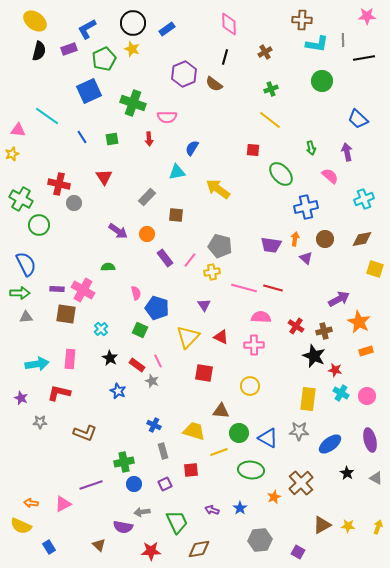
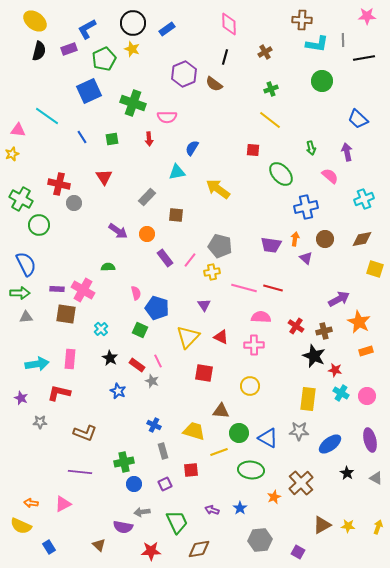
purple line at (91, 485): moved 11 px left, 13 px up; rotated 25 degrees clockwise
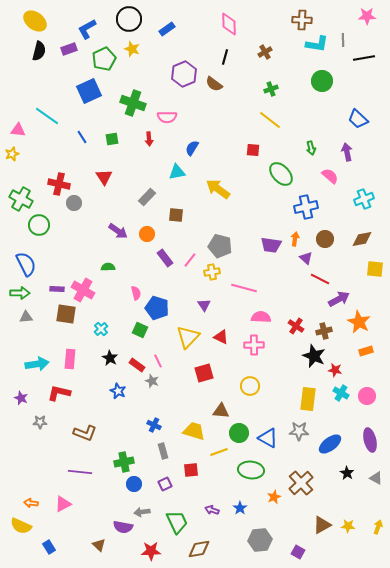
black circle at (133, 23): moved 4 px left, 4 px up
yellow square at (375, 269): rotated 12 degrees counterclockwise
red line at (273, 288): moved 47 px right, 9 px up; rotated 12 degrees clockwise
red square at (204, 373): rotated 24 degrees counterclockwise
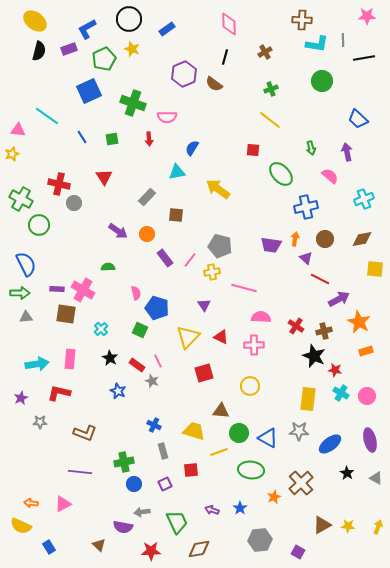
purple star at (21, 398): rotated 24 degrees clockwise
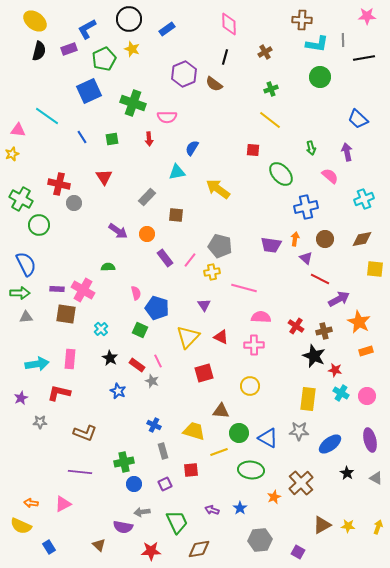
green circle at (322, 81): moved 2 px left, 4 px up
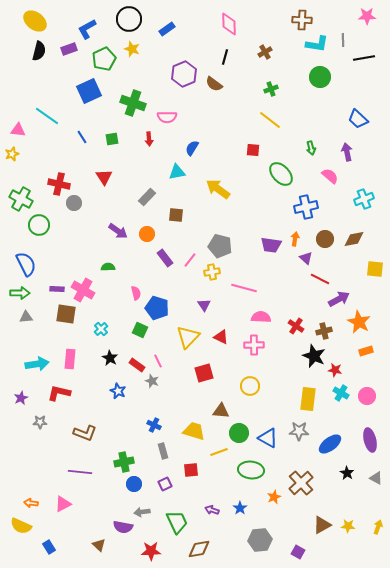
brown diamond at (362, 239): moved 8 px left
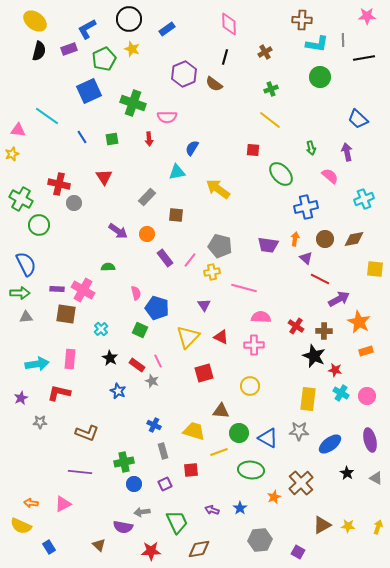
purple trapezoid at (271, 245): moved 3 px left
brown cross at (324, 331): rotated 14 degrees clockwise
brown L-shape at (85, 433): moved 2 px right
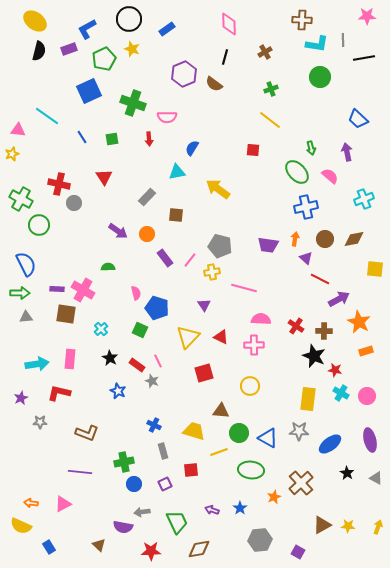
green ellipse at (281, 174): moved 16 px right, 2 px up
pink semicircle at (261, 317): moved 2 px down
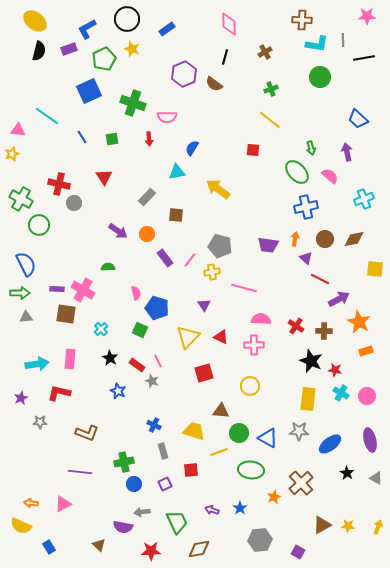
black circle at (129, 19): moved 2 px left
black star at (314, 356): moved 3 px left, 5 px down
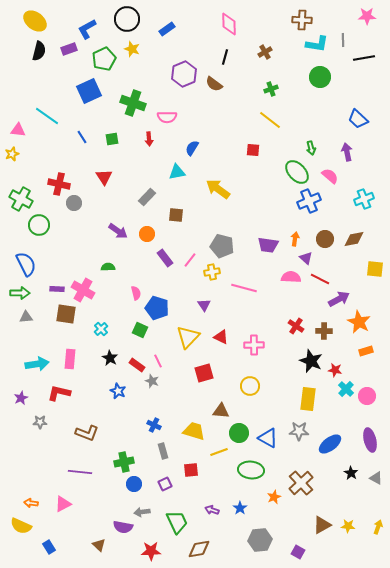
blue cross at (306, 207): moved 3 px right, 6 px up; rotated 10 degrees counterclockwise
gray pentagon at (220, 246): moved 2 px right
pink semicircle at (261, 319): moved 30 px right, 42 px up
cyan cross at (341, 393): moved 5 px right, 4 px up; rotated 14 degrees clockwise
black star at (347, 473): moved 4 px right
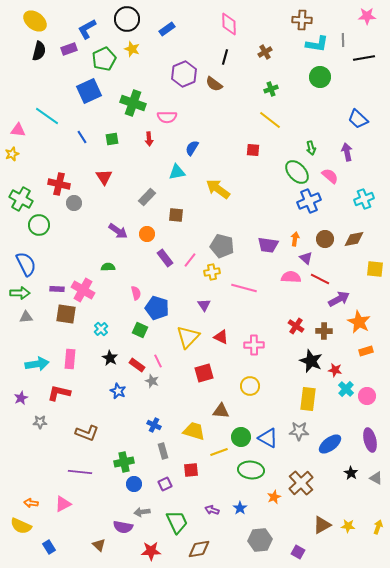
green circle at (239, 433): moved 2 px right, 4 px down
